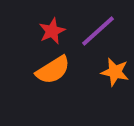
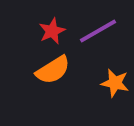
purple line: rotated 12 degrees clockwise
orange star: moved 11 px down
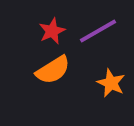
orange star: moved 4 px left; rotated 12 degrees clockwise
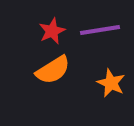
purple line: moved 2 px right, 1 px up; rotated 21 degrees clockwise
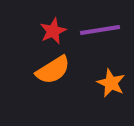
red star: moved 1 px right
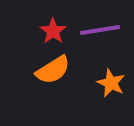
red star: rotated 12 degrees counterclockwise
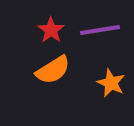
red star: moved 2 px left, 1 px up
